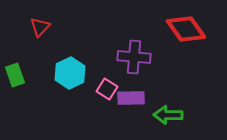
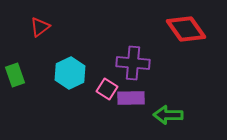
red triangle: rotated 10 degrees clockwise
purple cross: moved 1 px left, 6 px down
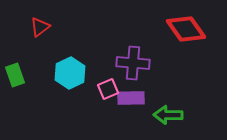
pink square: moved 1 px right; rotated 35 degrees clockwise
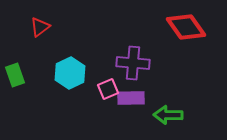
red diamond: moved 2 px up
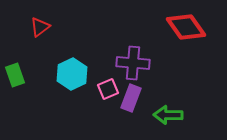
cyan hexagon: moved 2 px right, 1 px down
purple rectangle: rotated 68 degrees counterclockwise
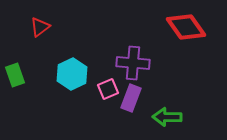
green arrow: moved 1 px left, 2 px down
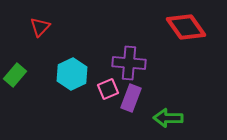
red triangle: rotated 10 degrees counterclockwise
purple cross: moved 4 px left
green rectangle: rotated 60 degrees clockwise
green arrow: moved 1 px right, 1 px down
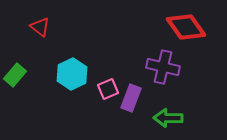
red triangle: rotated 35 degrees counterclockwise
purple cross: moved 34 px right, 4 px down; rotated 8 degrees clockwise
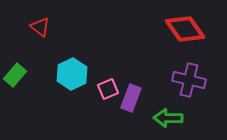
red diamond: moved 1 px left, 2 px down
purple cross: moved 26 px right, 13 px down
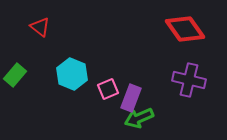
cyan hexagon: rotated 12 degrees counterclockwise
green arrow: moved 29 px left; rotated 24 degrees counterclockwise
